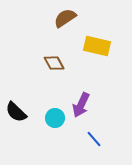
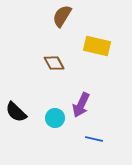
brown semicircle: moved 3 px left, 2 px up; rotated 25 degrees counterclockwise
blue line: rotated 36 degrees counterclockwise
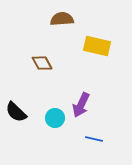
brown semicircle: moved 3 px down; rotated 55 degrees clockwise
brown diamond: moved 12 px left
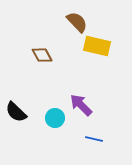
brown semicircle: moved 15 px right, 3 px down; rotated 50 degrees clockwise
brown diamond: moved 8 px up
purple arrow: rotated 110 degrees clockwise
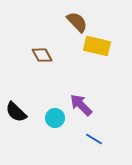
blue line: rotated 18 degrees clockwise
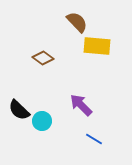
yellow rectangle: rotated 8 degrees counterclockwise
brown diamond: moved 1 px right, 3 px down; rotated 25 degrees counterclockwise
black semicircle: moved 3 px right, 2 px up
cyan circle: moved 13 px left, 3 px down
